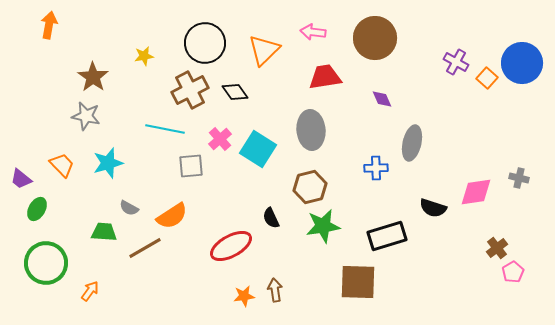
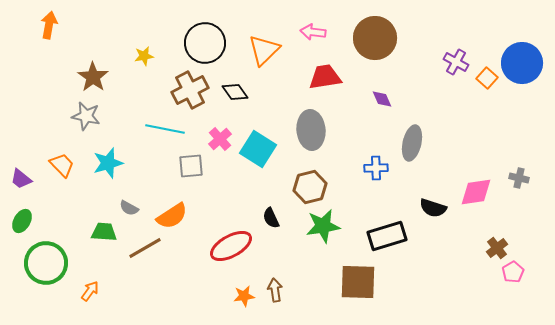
green ellipse at (37, 209): moved 15 px left, 12 px down
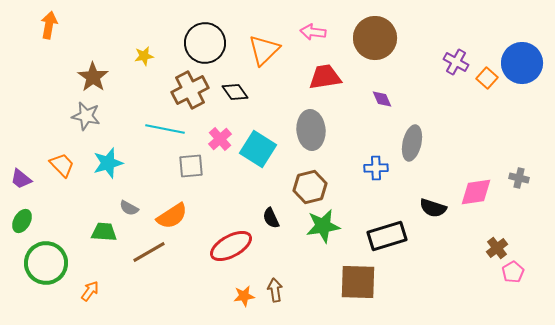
brown line at (145, 248): moved 4 px right, 4 px down
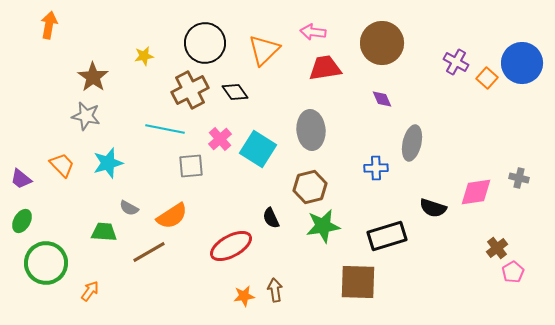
brown circle at (375, 38): moved 7 px right, 5 px down
red trapezoid at (325, 77): moved 9 px up
